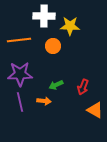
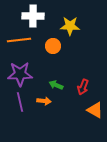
white cross: moved 11 px left
green arrow: rotated 48 degrees clockwise
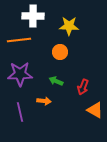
yellow star: moved 1 px left
orange circle: moved 7 px right, 6 px down
green arrow: moved 4 px up
purple line: moved 10 px down
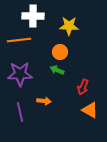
green arrow: moved 1 px right, 11 px up
orange triangle: moved 5 px left
